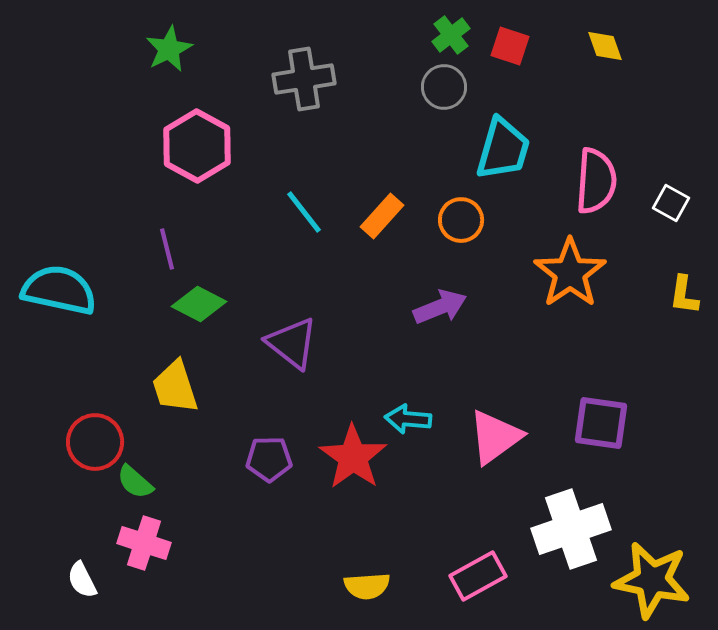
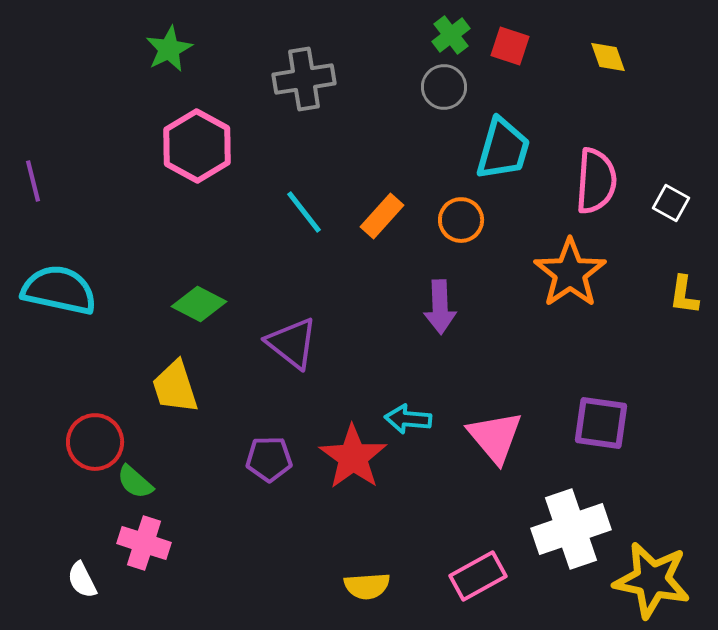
yellow diamond: moved 3 px right, 11 px down
purple line: moved 134 px left, 68 px up
purple arrow: rotated 110 degrees clockwise
pink triangle: rotated 34 degrees counterclockwise
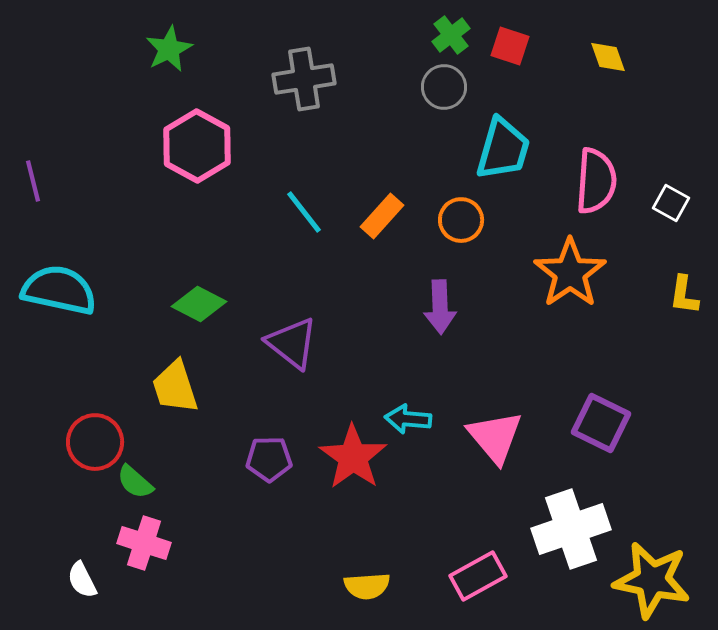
purple square: rotated 18 degrees clockwise
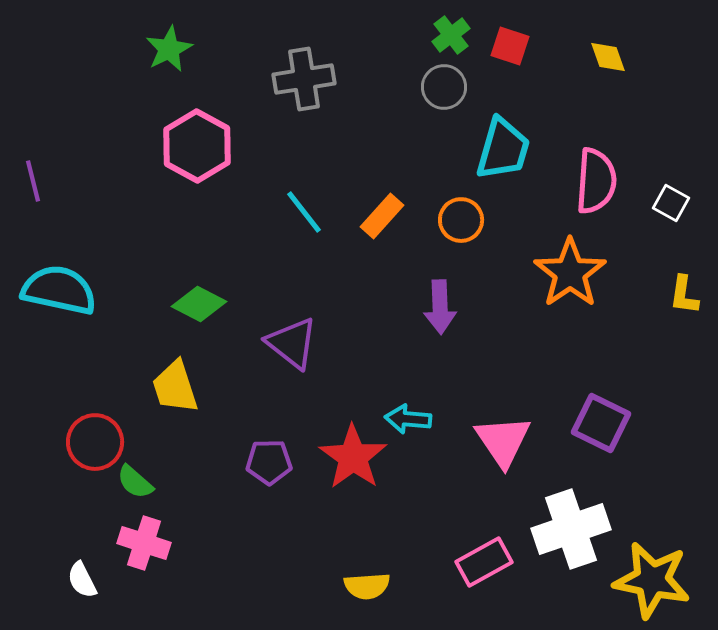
pink triangle: moved 8 px right, 4 px down; rotated 6 degrees clockwise
purple pentagon: moved 3 px down
pink rectangle: moved 6 px right, 14 px up
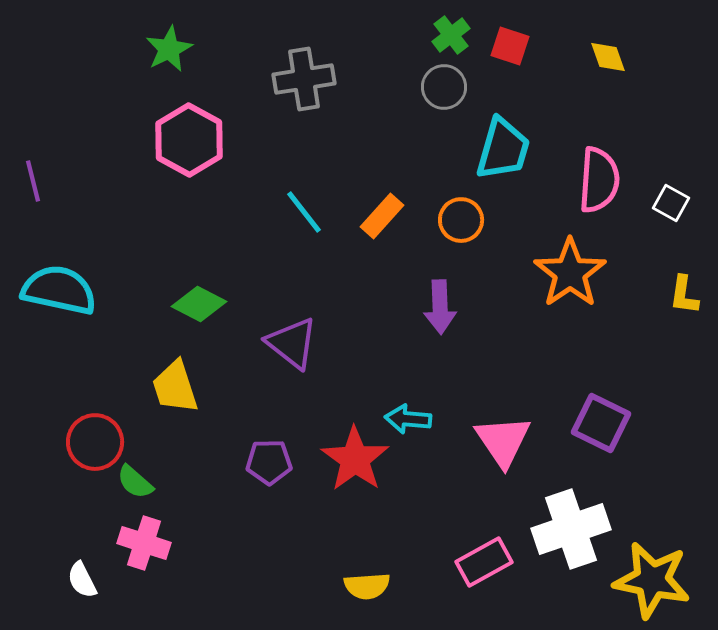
pink hexagon: moved 8 px left, 6 px up
pink semicircle: moved 3 px right, 1 px up
red star: moved 2 px right, 2 px down
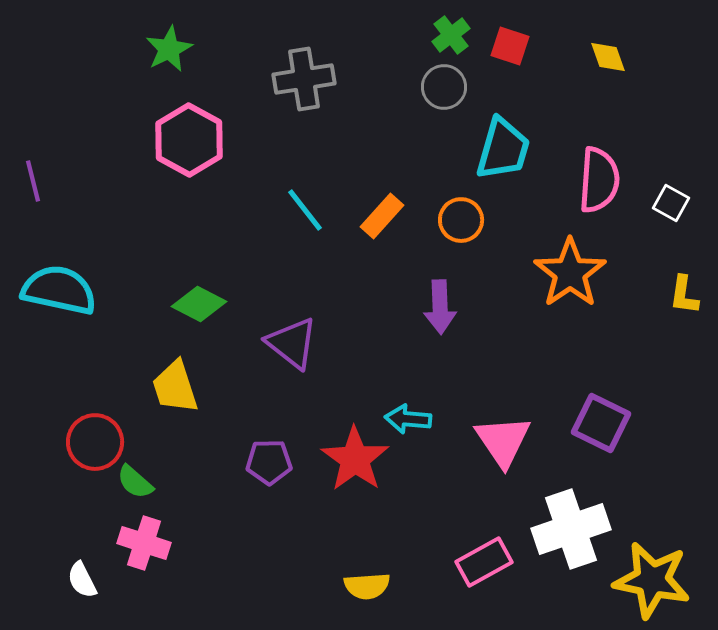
cyan line: moved 1 px right, 2 px up
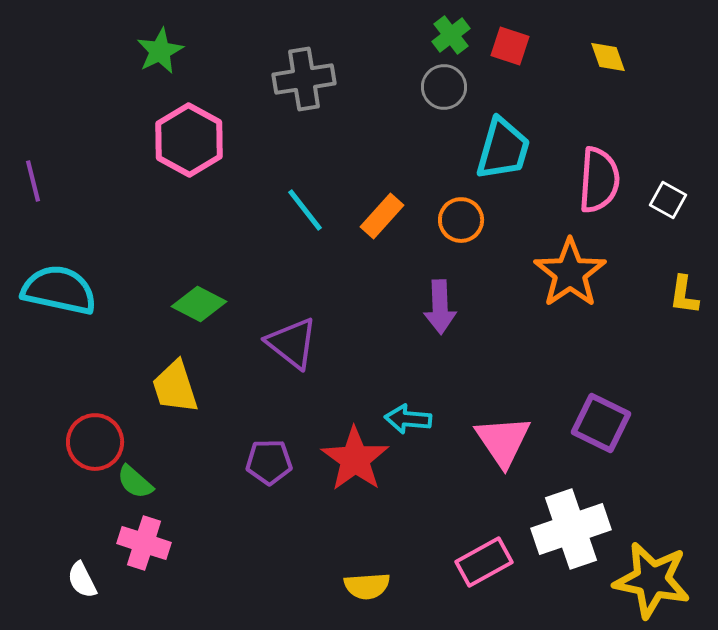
green star: moved 9 px left, 2 px down
white square: moved 3 px left, 3 px up
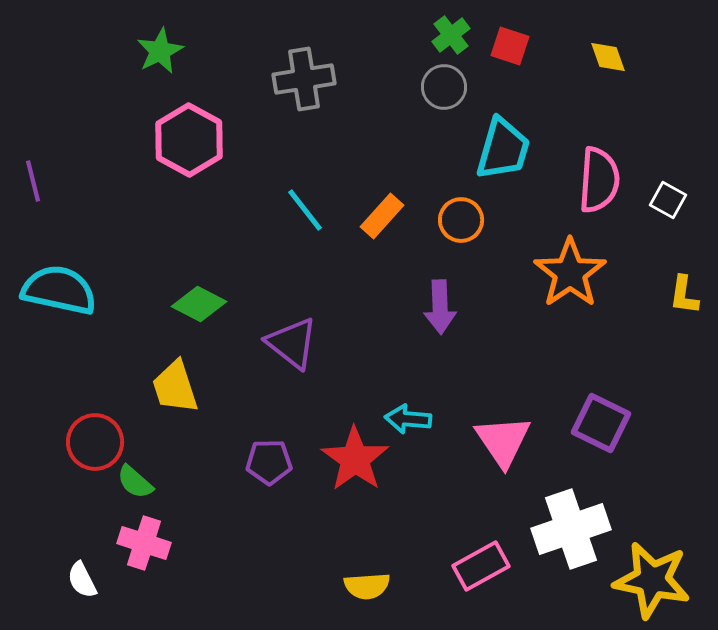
pink rectangle: moved 3 px left, 4 px down
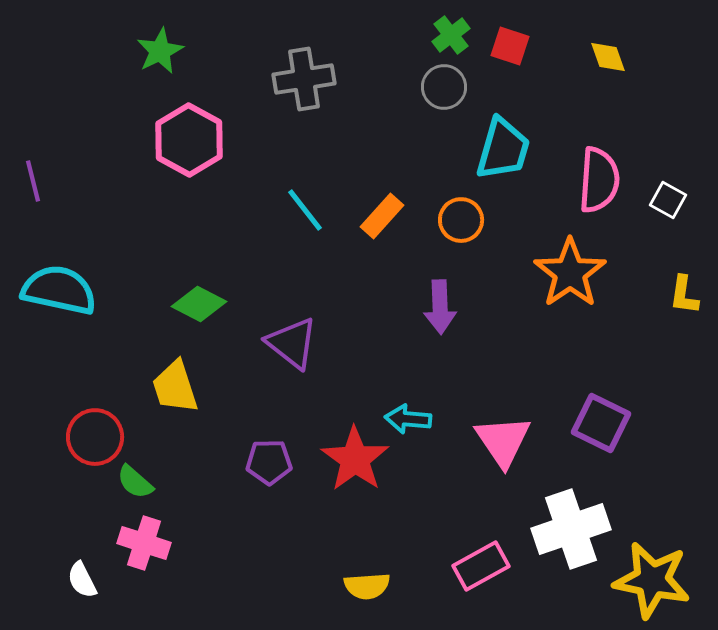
red circle: moved 5 px up
